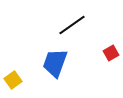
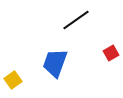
black line: moved 4 px right, 5 px up
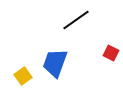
red square: rotated 35 degrees counterclockwise
yellow square: moved 10 px right, 4 px up
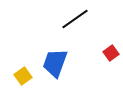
black line: moved 1 px left, 1 px up
red square: rotated 28 degrees clockwise
